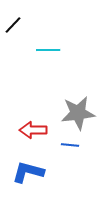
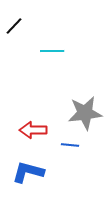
black line: moved 1 px right, 1 px down
cyan line: moved 4 px right, 1 px down
gray star: moved 7 px right
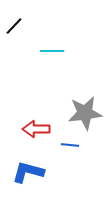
red arrow: moved 3 px right, 1 px up
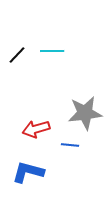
black line: moved 3 px right, 29 px down
red arrow: rotated 16 degrees counterclockwise
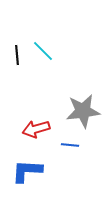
cyan line: moved 9 px left; rotated 45 degrees clockwise
black line: rotated 48 degrees counterclockwise
gray star: moved 2 px left, 2 px up
blue L-shape: moved 1 px left, 1 px up; rotated 12 degrees counterclockwise
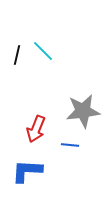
black line: rotated 18 degrees clockwise
red arrow: rotated 52 degrees counterclockwise
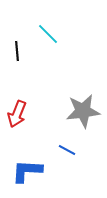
cyan line: moved 5 px right, 17 px up
black line: moved 4 px up; rotated 18 degrees counterclockwise
red arrow: moved 19 px left, 15 px up
blue line: moved 3 px left, 5 px down; rotated 24 degrees clockwise
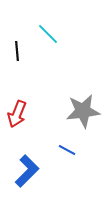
blue L-shape: rotated 132 degrees clockwise
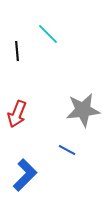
gray star: moved 1 px up
blue L-shape: moved 2 px left, 4 px down
